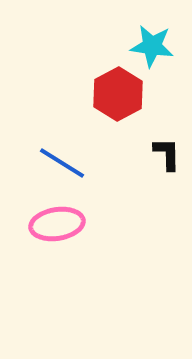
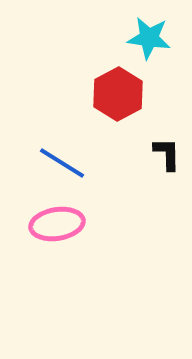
cyan star: moved 3 px left, 8 px up
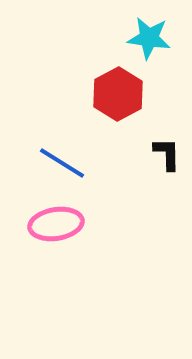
pink ellipse: moved 1 px left
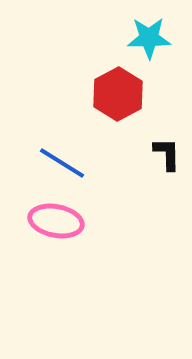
cyan star: rotated 9 degrees counterclockwise
pink ellipse: moved 3 px up; rotated 20 degrees clockwise
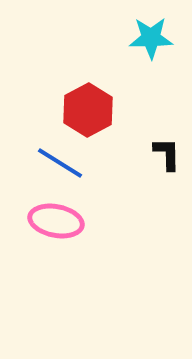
cyan star: moved 2 px right
red hexagon: moved 30 px left, 16 px down
blue line: moved 2 px left
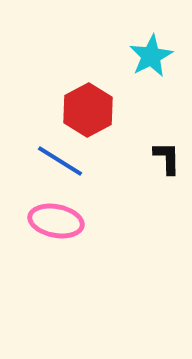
cyan star: moved 18 px down; rotated 27 degrees counterclockwise
black L-shape: moved 4 px down
blue line: moved 2 px up
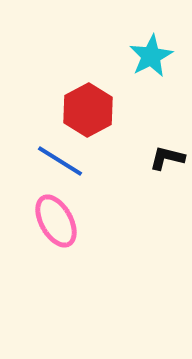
black L-shape: rotated 75 degrees counterclockwise
pink ellipse: rotated 50 degrees clockwise
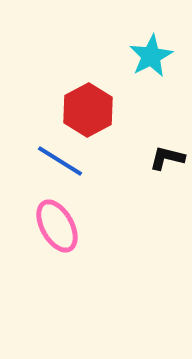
pink ellipse: moved 1 px right, 5 px down
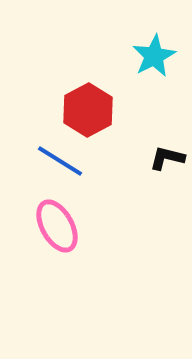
cyan star: moved 3 px right
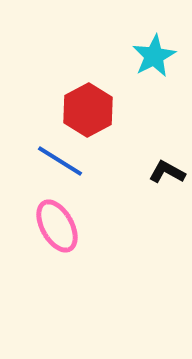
black L-shape: moved 14 px down; rotated 15 degrees clockwise
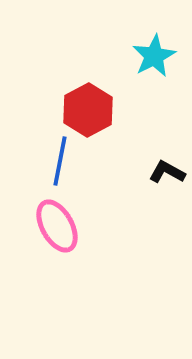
blue line: rotated 69 degrees clockwise
